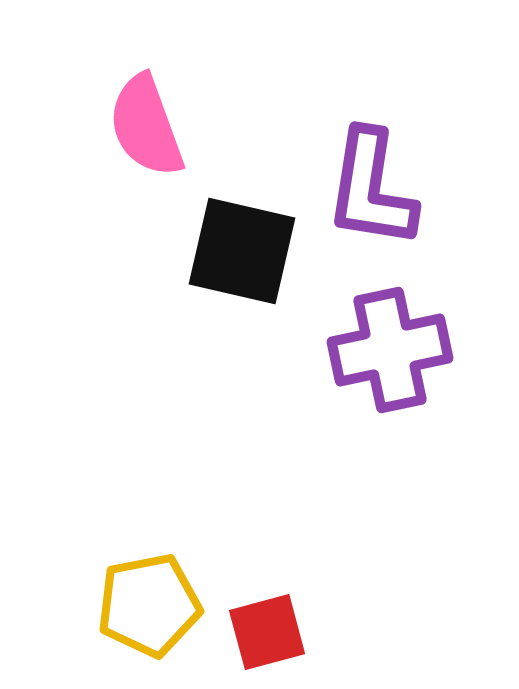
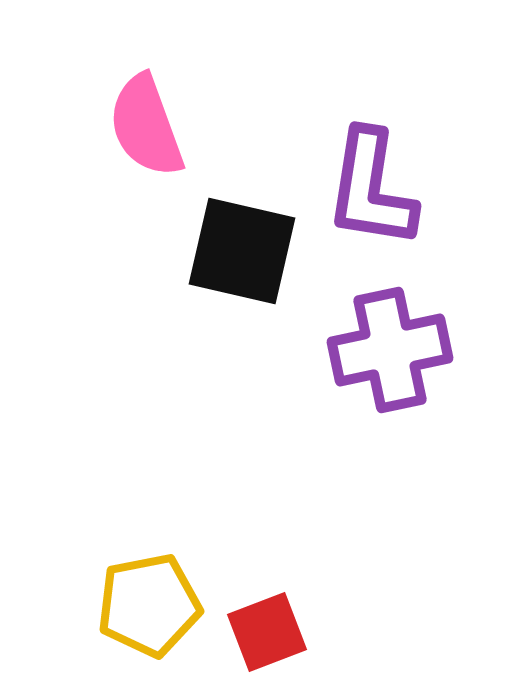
red square: rotated 6 degrees counterclockwise
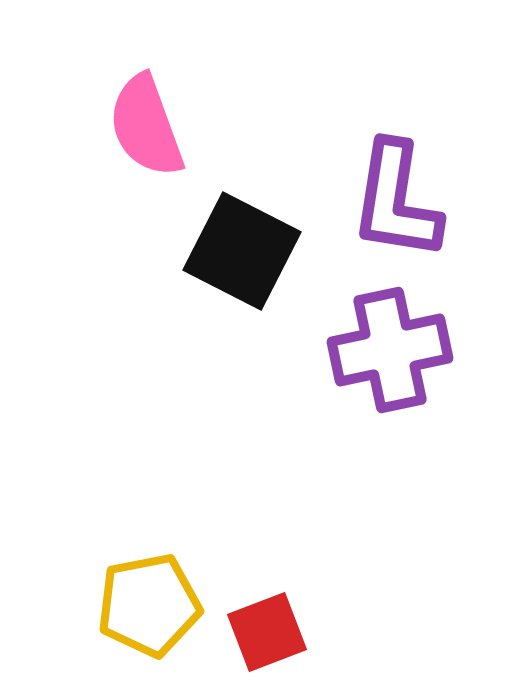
purple L-shape: moved 25 px right, 12 px down
black square: rotated 14 degrees clockwise
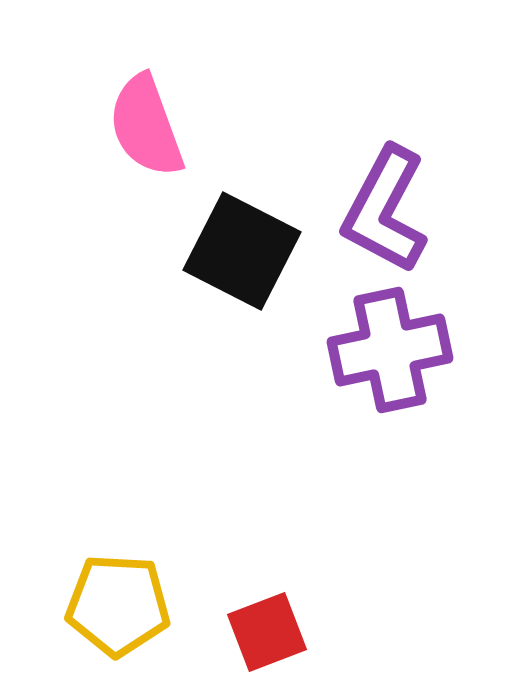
purple L-shape: moved 11 px left, 9 px down; rotated 19 degrees clockwise
yellow pentagon: moved 31 px left; rotated 14 degrees clockwise
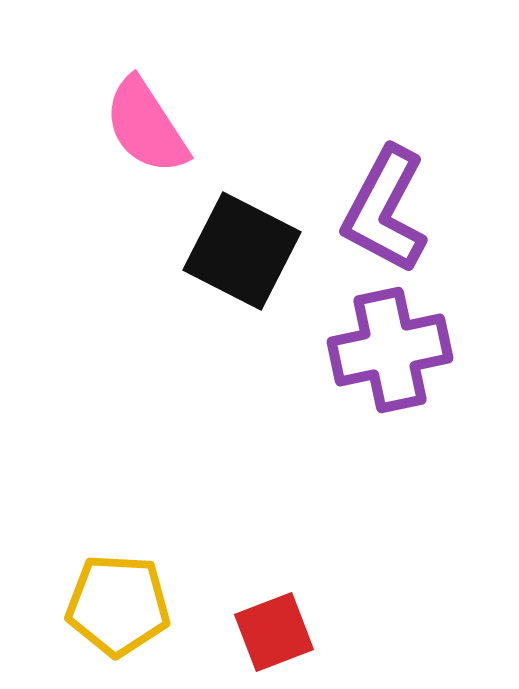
pink semicircle: rotated 13 degrees counterclockwise
red square: moved 7 px right
